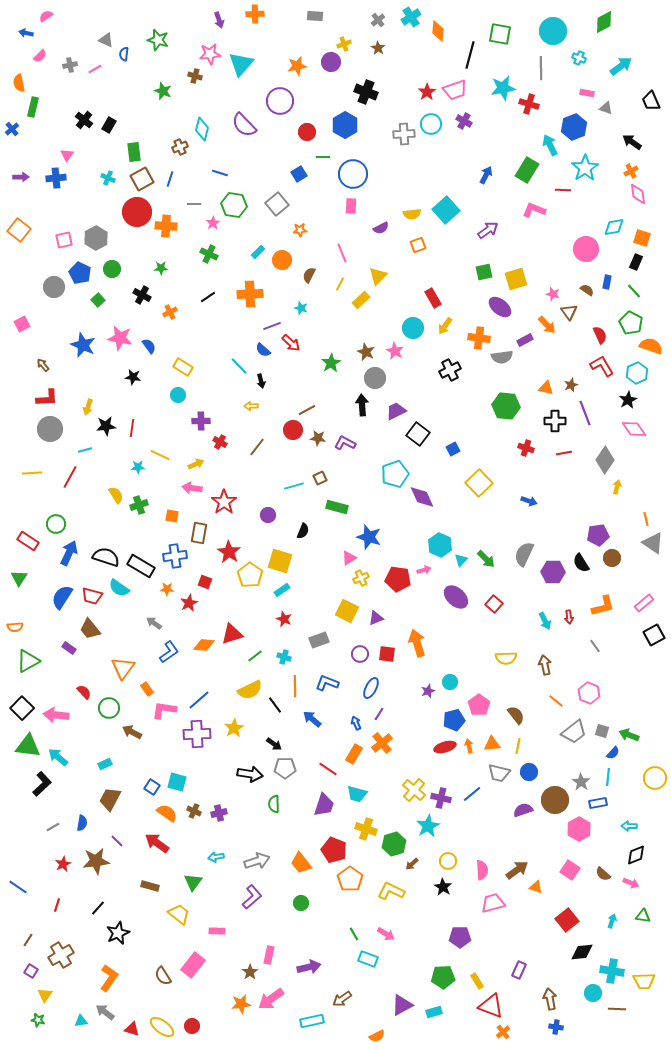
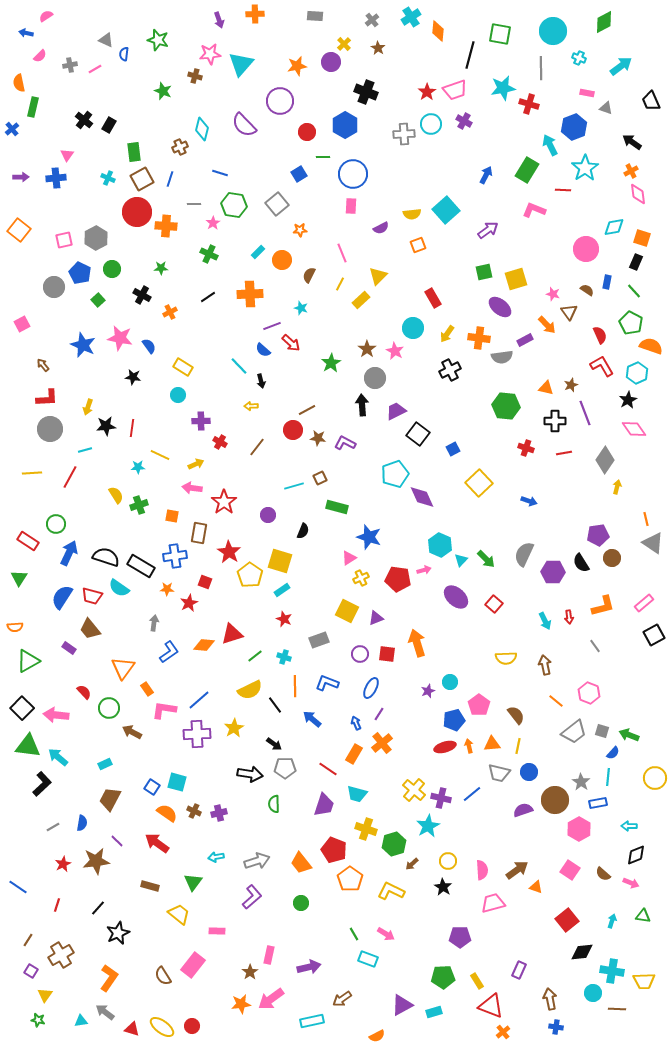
gray cross at (378, 20): moved 6 px left
yellow cross at (344, 44): rotated 24 degrees counterclockwise
yellow arrow at (445, 326): moved 2 px right, 8 px down
brown star at (366, 352): moved 1 px right, 3 px up; rotated 12 degrees clockwise
gray arrow at (154, 623): rotated 63 degrees clockwise
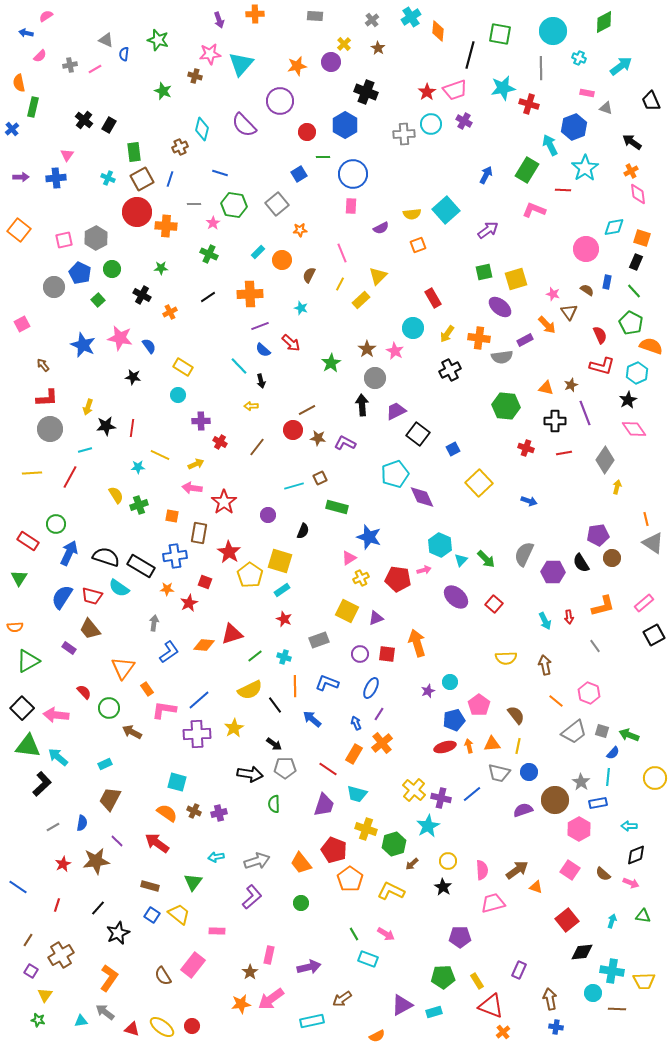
purple line at (272, 326): moved 12 px left
red L-shape at (602, 366): rotated 135 degrees clockwise
blue square at (152, 787): moved 128 px down
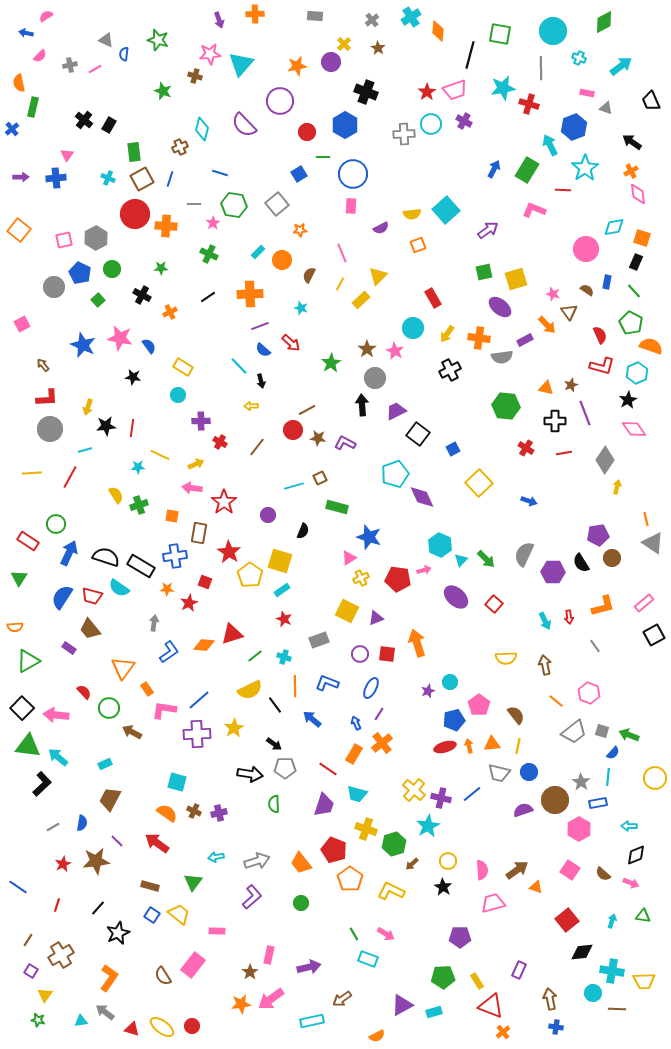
blue arrow at (486, 175): moved 8 px right, 6 px up
red circle at (137, 212): moved 2 px left, 2 px down
red cross at (526, 448): rotated 14 degrees clockwise
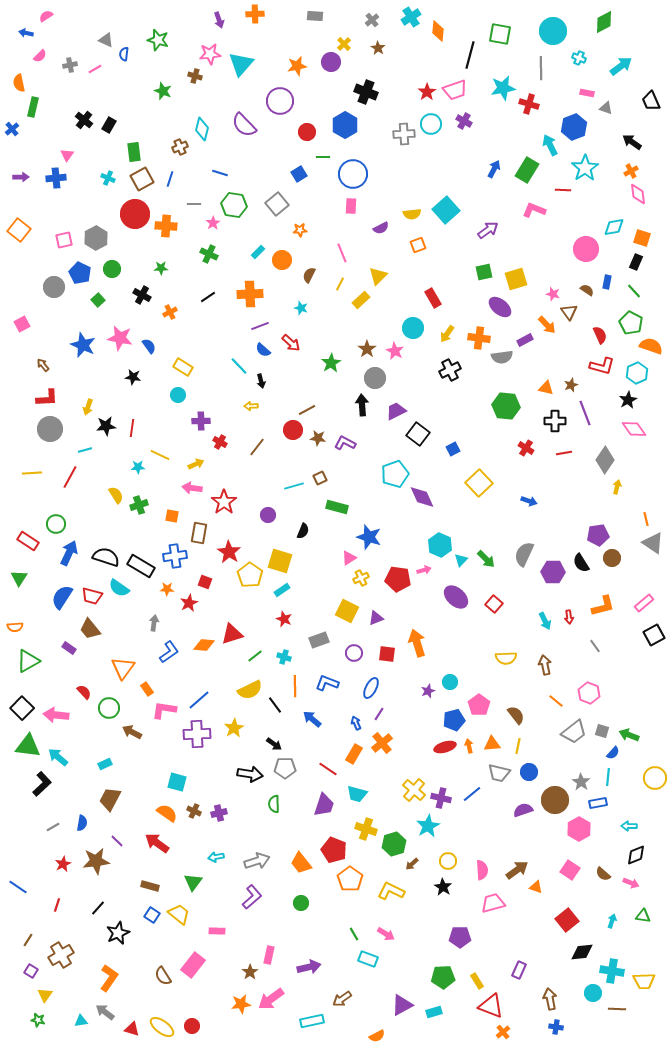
purple circle at (360, 654): moved 6 px left, 1 px up
